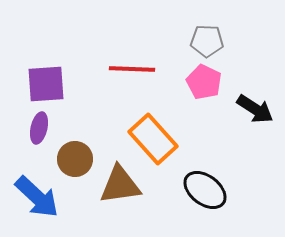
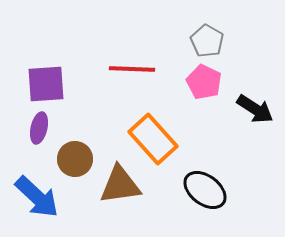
gray pentagon: rotated 28 degrees clockwise
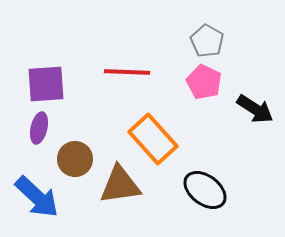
red line: moved 5 px left, 3 px down
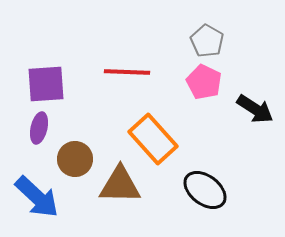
brown triangle: rotated 9 degrees clockwise
